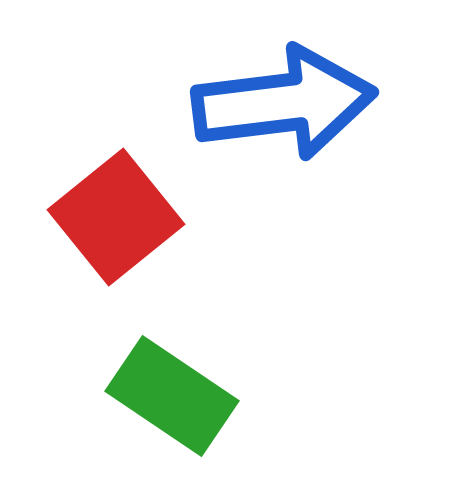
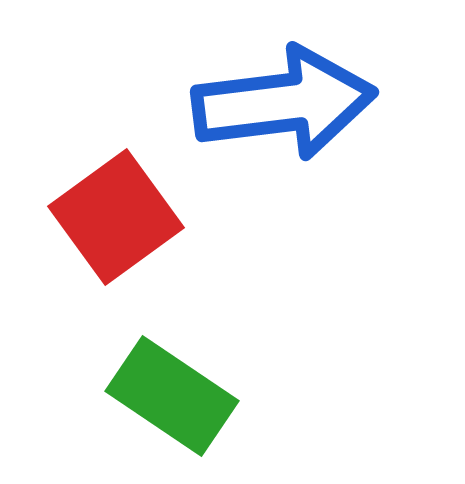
red square: rotated 3 degrees clockwise
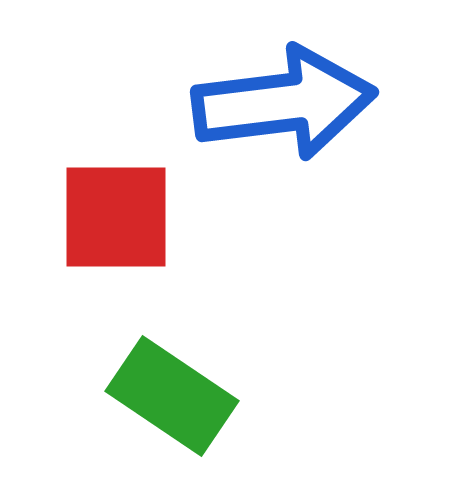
red square: rotated 36 degrees clockwise
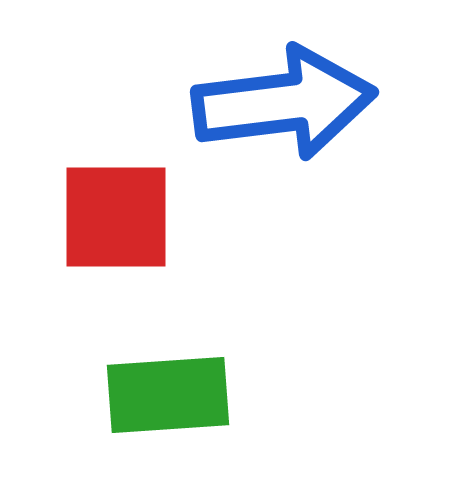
green rectangle: moved 4 px left, 1 px up; rotated 38 degrees counterclockwise
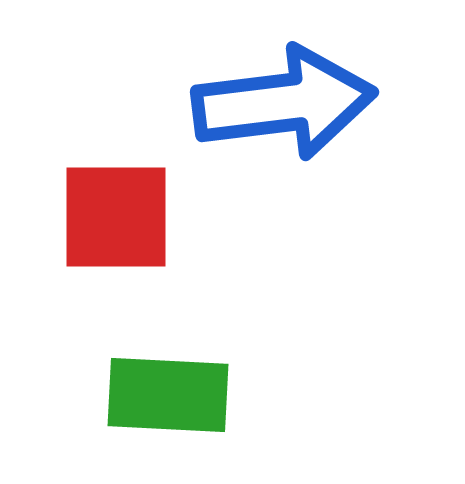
green rectangle: rotated 7 degrees clockwise
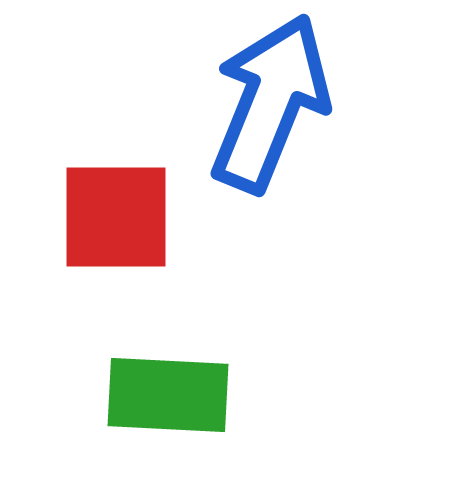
blue arrow: moved 14 px left; rotated 61 degrees counterclockwise
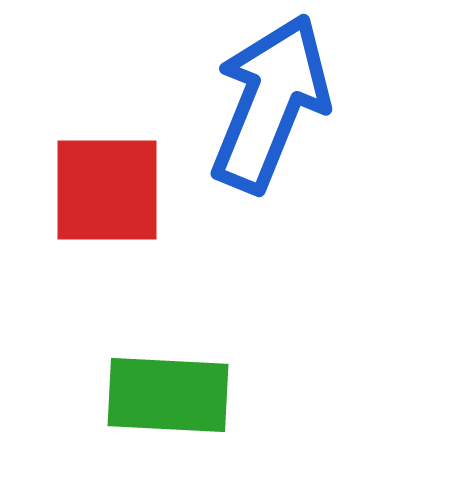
red square: moved 9 px left, 27 px up
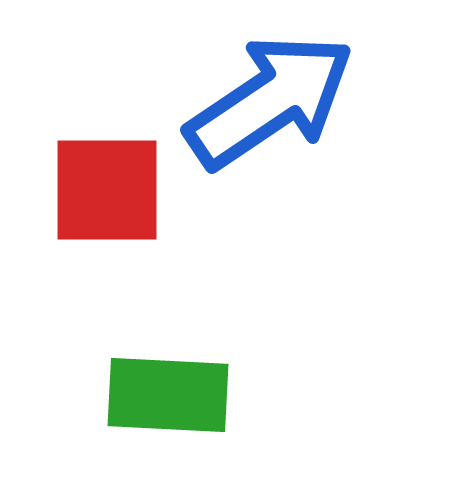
blue arrow: moved 2 px up; rotated 34 degrees clockwise
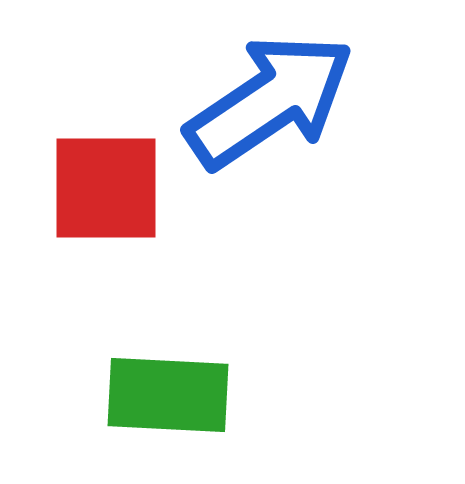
red square: moved 1 px left, 2 px up
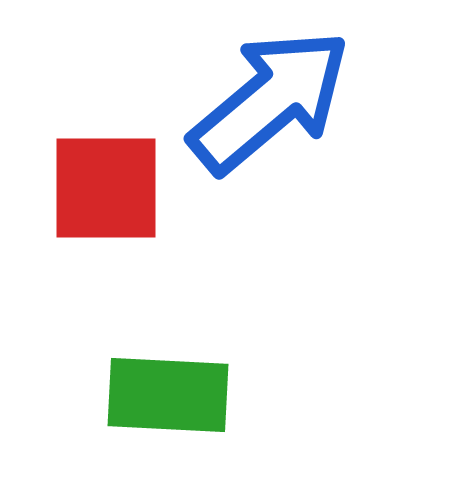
blue arrow: rotated 6 degrees counterclockwise
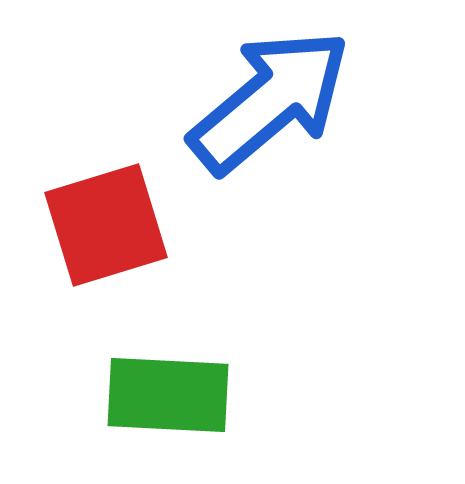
red square: moved 37 px down; rotated 17 degrees counterclockwise
